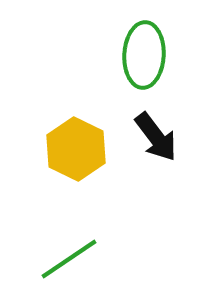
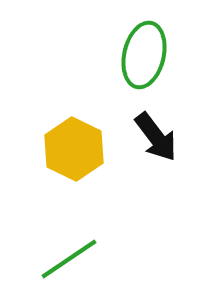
green ellipse: rotated 10 degrees clockwise
yellow hexagon: moved 2 px left
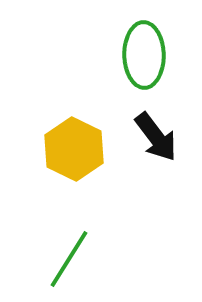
green ellipse: rotated 14 degrees counterclockwise
green line: rotated 24 degrees counterclockwise
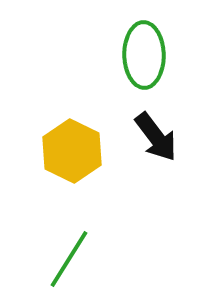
yellow hexagon: moved 2 px left, 2 px down
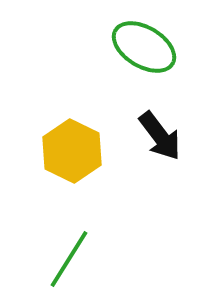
green ellipse: moved 8 px up; rotated 58 degrees counterclockwise
black arrow: moved 4 px right, 1 px up
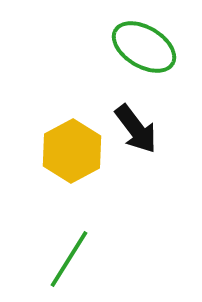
black arrow: moved 24 px left, 7 px up
yellow hexagon: rotated 6 degrees clockwise
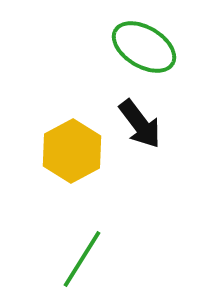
black arrow: moved 4 px right, 5 px up
green line: moved 13 px right
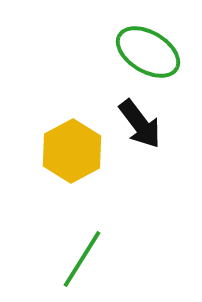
green ellipse: moved 4 px right, 5 px down
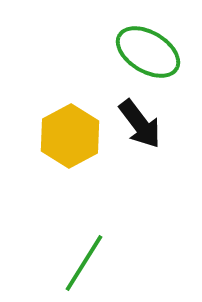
yellow hexagon: moved 2 px left, 15 px up
green line: moved 2 px right, 4 px down
